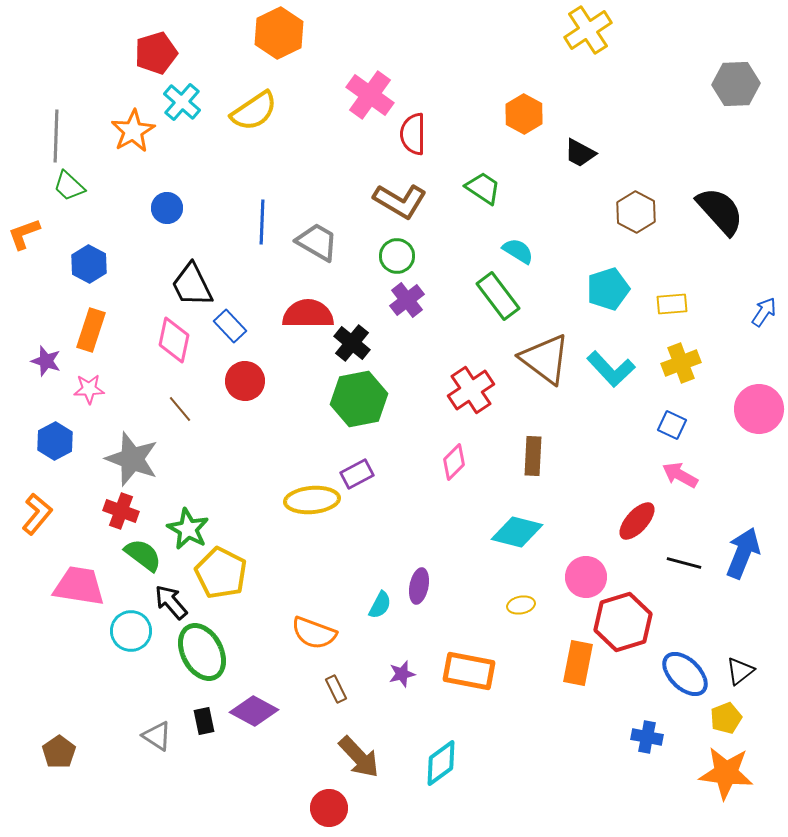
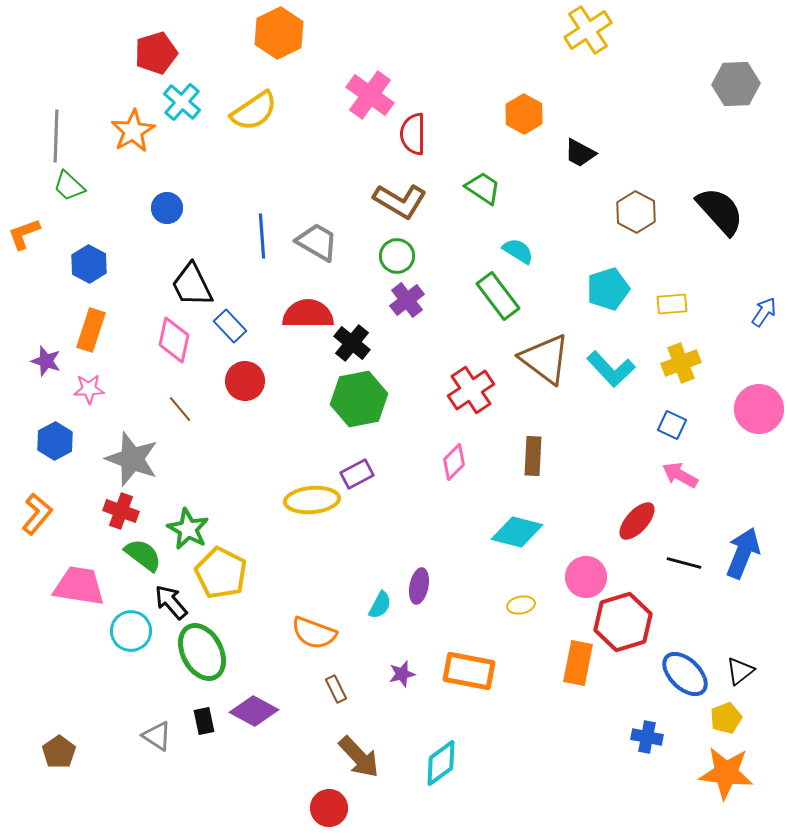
blue line at (262, 222): moved 14 px down; rotated 6 degrees counterclockwise
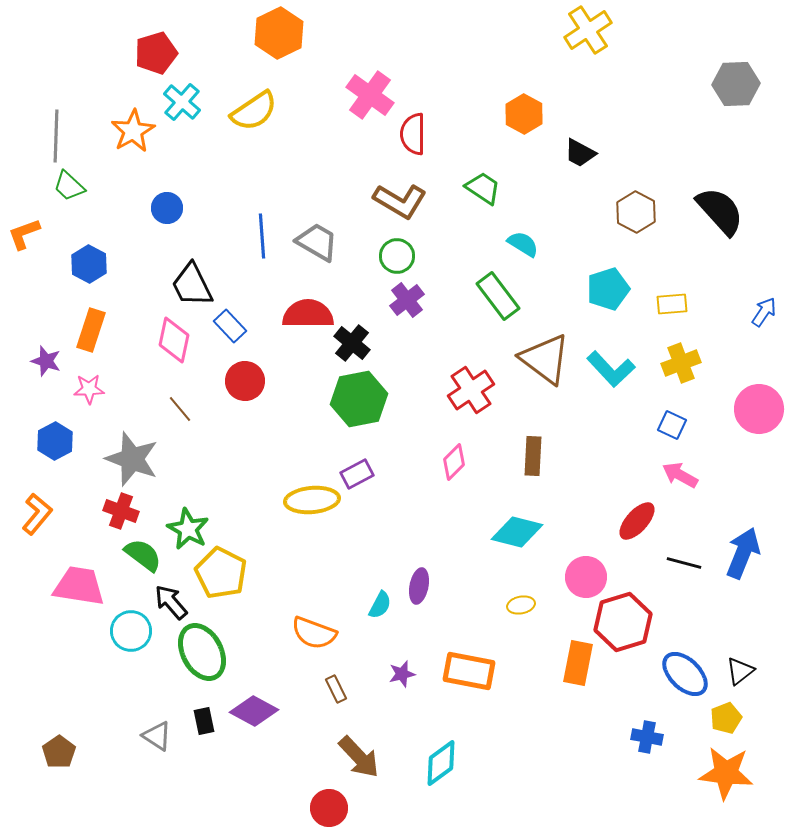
cyan semicircle at (518, 251): moved 5 px right, 7 px up
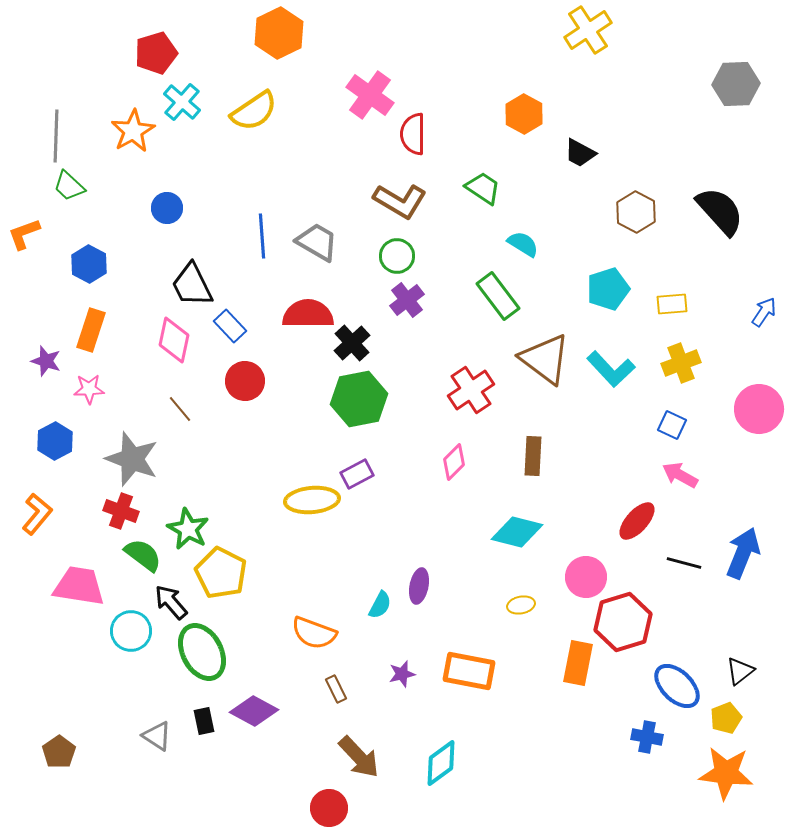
black cross at (352, 343): rotated 9 degrees clockwise
blue ellipse at (685, 674): moved 8 px left, 12 px down
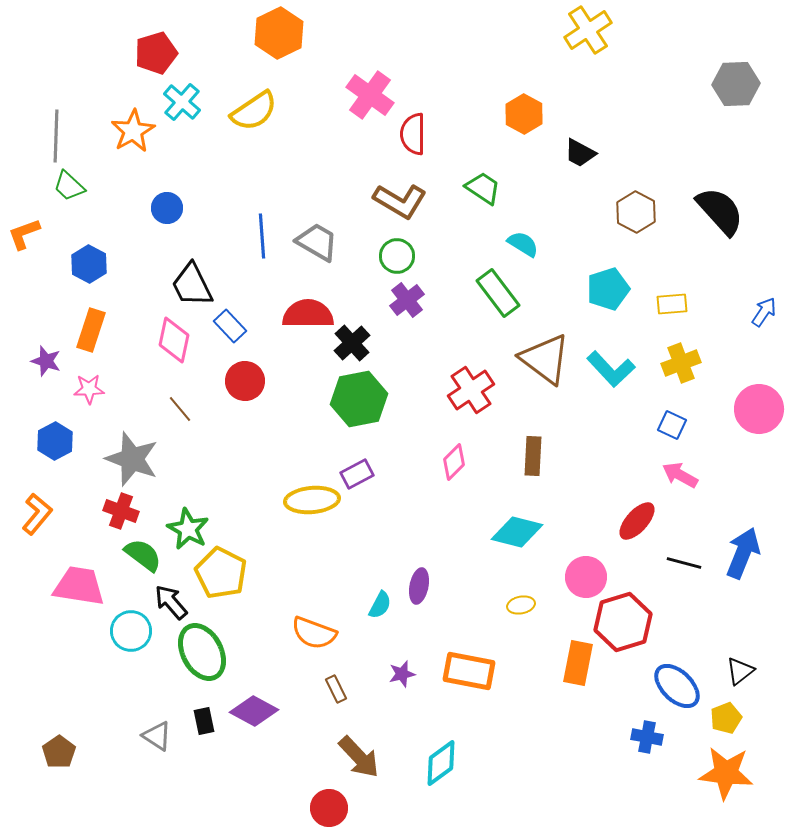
green rectangle at (498, 296): moved 3 px up
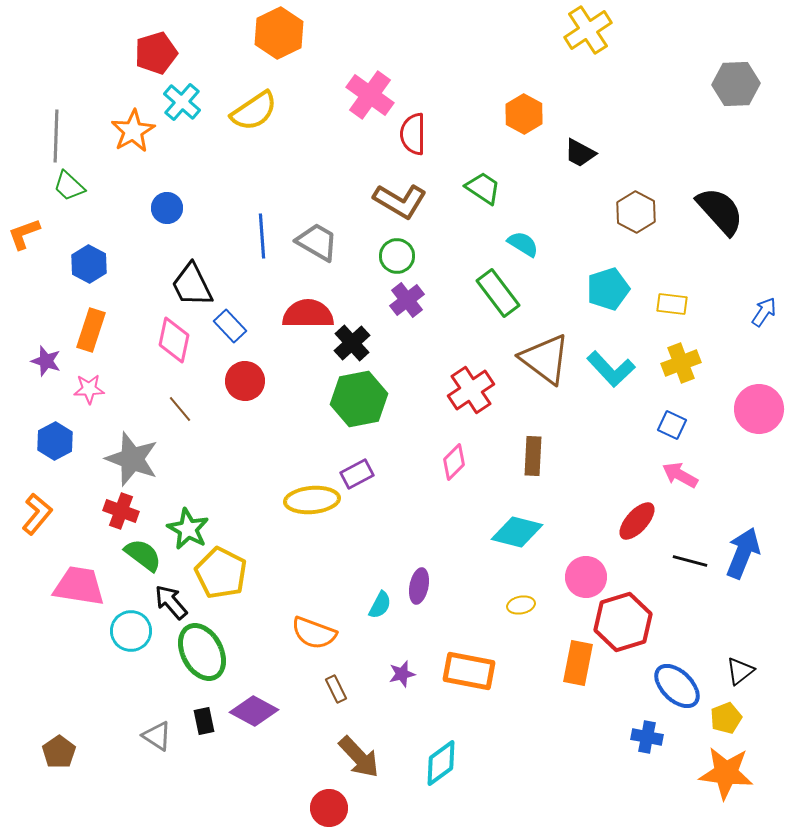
yellow rectangle at (672, 304): rotated 12 degrees clockwise
black line at (684, 563): moved 6 px right, 2 px up
